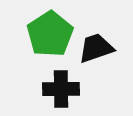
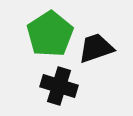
black cross: moved 2 px left, 3 px up; rotated 18 degrees clockwise
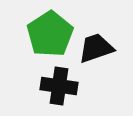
black cross: rotated 9 degrees counterclockwise
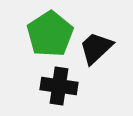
black trapezoid: rotated 24 degrees counterclockwise
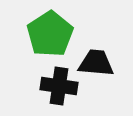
black trapezoid: moved 15 px down; rotated 48 degrees clockwise
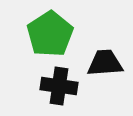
black trapezoid: moved 9 px right; rotated 9 degrees counterclockwise
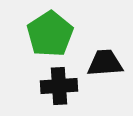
black cross: rotated 12 degrees counterclockwise
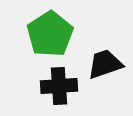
black trapezoid: moved 1 px down; rotated 15 degrees counterclockwise
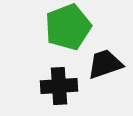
green pentagon: moved 18 px right, 7 px up; rotated 12 degrees clockwise
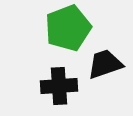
green pentagon: moved 1 px down
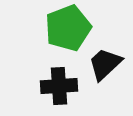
black trapezoid: rotated 24 degrees counterclockwise
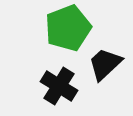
black cross: rotated 36 degrees clockwise
